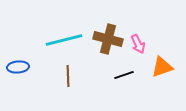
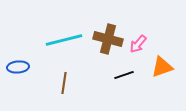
pink arrow: rotated 66 degrees clockwise
brown line: moved 4 px left, 7 px down; rotated 10 degrees clockwise
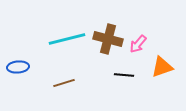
cyan line: moved 3 px right, 1 px up
black line: rotated 24 degrees clockwise
brown line: rotated 65 degrees clockwise
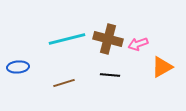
pink arrow: rotated 30 degrees clockwise
orange triangle: rotated 10 degrees counterclockwise
black line: moved 14 px left
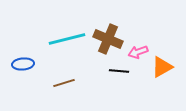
brown cross: rotated 8 degrees clockwise
pink arrow: moved 8 px down
blue ellipse: moved 5 px right, 3 px up
black line: moved 9 px right, 4 px up
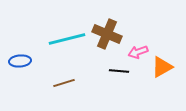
brown cross: moved 1 px left, 5 px up
blue ellipse: moved 3 px left, 3 px up
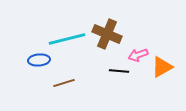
pink arrow: moved 3 px down
blue ellipse: moved 19 px right, 1 px up
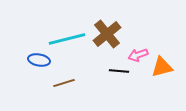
brown cross: rotated 28 degrees clockwise
blue ellipse: rotated 15 degrees clockwise
orange triangle: rotated 15 degrees clockwise
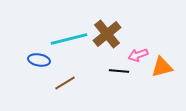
cyan line: moved 2 px right
brown line: moved 1 px right; rotated 15 degrees counterclockwise
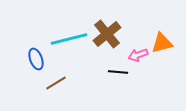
blue ellipse: moved 3 px left, 1 px up; rotated 60 degrees clockwise
orange triangle: moved 24 px up
black line: moved 1 px left, 1 px down
brown line: moved 9 px left
